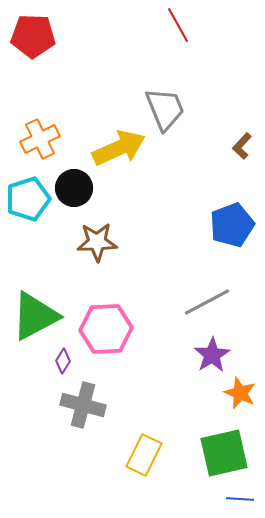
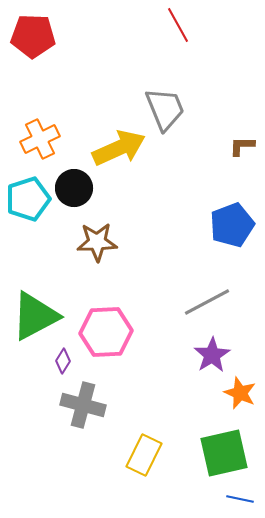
brown L-shape: rotated 48 degrees clockwise
pink hexagon: moved 3 px down
blue line: rotated 8 degrees clockwise
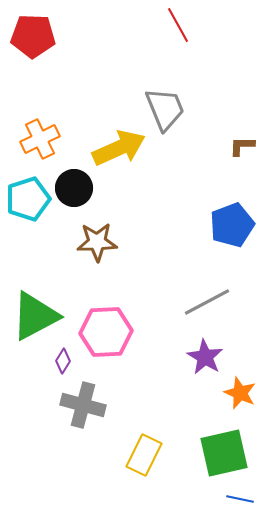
purple star: moved 7 px left, 2 px down; rotated 9 degrees counterclockwise
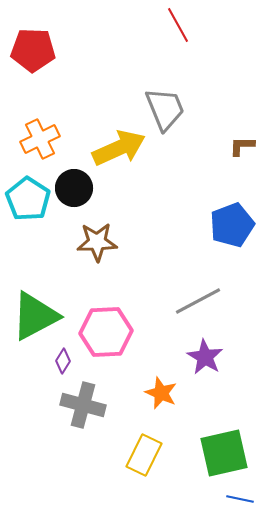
red pentagon: moved 14 px down
cyan pentagon: rotated 21 degrees counterclockwise
gray line: moved 9 px left, 1 px up
orange star: moved 79 px left
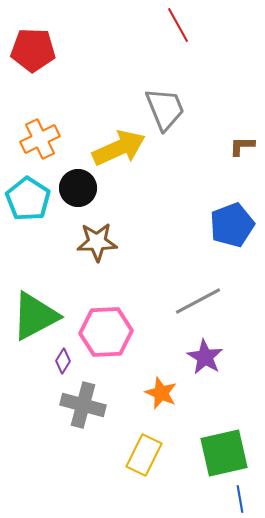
black circle: moved 4 px right
blue line: rotated 68 degrees clockwise
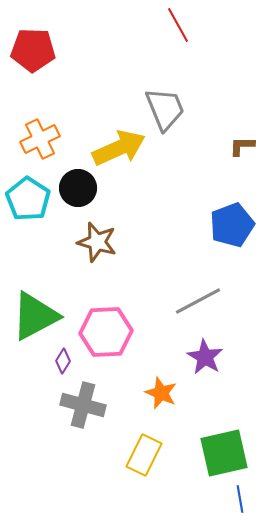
brown star: rotated 18 degrees clockwise
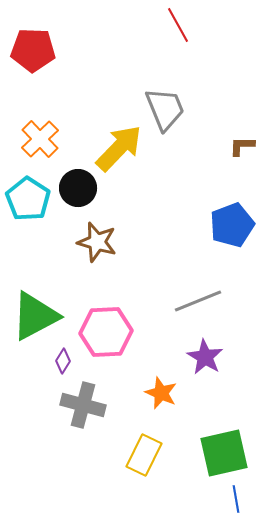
orange cross: rotated 18 degrees counterclockwise
yellow arrow: rotated 22 degrees counterclockwise
gray line: rotated 6 degrees clockwise
blue line: moved 4 px left
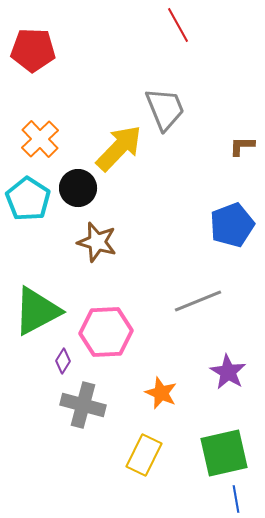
green triangle: moved 2 px right, 5 px up
purple star: moved 23 px right, 15 px down
